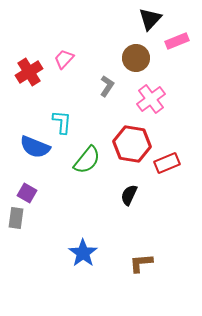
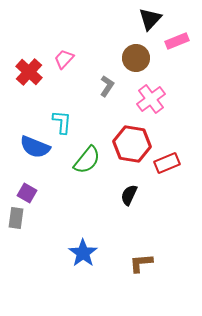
red cross: rotated 16 degrees counterclockwise
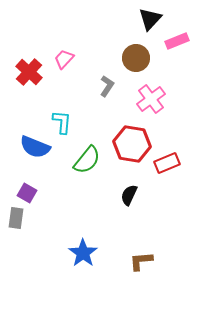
brown L-shape: moved 2 px up
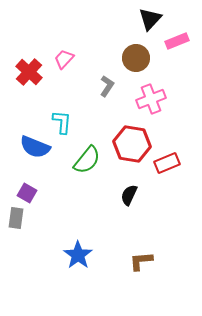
pink cross: rotated 16 degrees clockwise
blue star: moved 5 px left, 2 px down
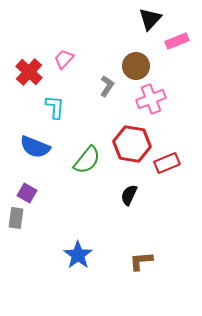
brown circle: moved 8 px down
cyan L-shape: moved 7 px left, 15 px up
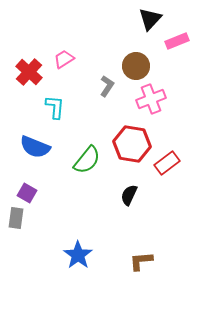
pink trapezoid: rotated 15 degrees clockwise
red rectangle: rotated 15 degrees counterclockwise
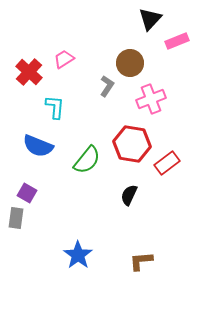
brown circle: moved 6 px left, 3 px up
blue semicircle: moved 3 px right, 1 px up
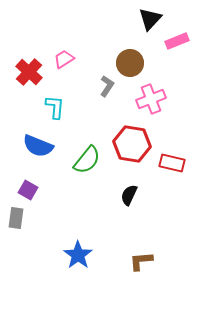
red rectangle: moved 5 px right; rotated 50 degrees clockwise
purple square: moved 1 px right, 3 px up
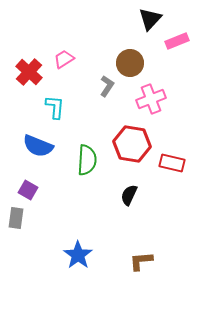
green semicircle: rotated 36 degrees counterclockwise
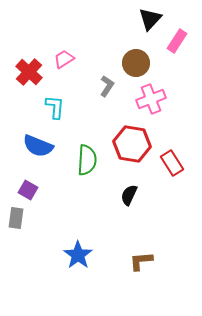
pink rectangle: rotated 35 degrees counterclockwise
brown circle: moved 6 px right
red rectangle: rotated 45 degrees clockwise
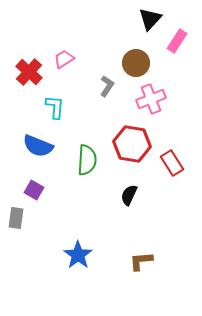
purple square: moved 6 px right
